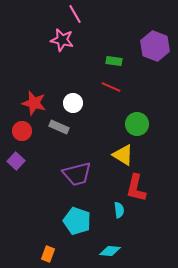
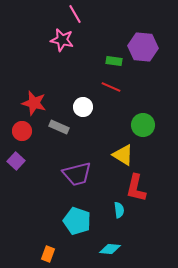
purple hexagon: moved 12 px left, 1 px down; rotated 16 degrees counterclockwise
white circle: moved 10 px right, 4 px down
green circle: moved 6 px right, 1 px down
cyan diamond: moved 2 px up
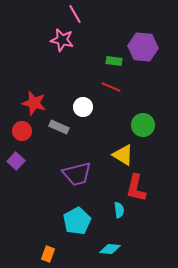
cyan pentagon: rotated 24 degrees clockwise
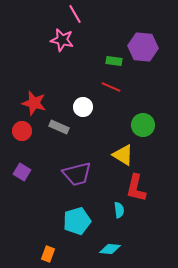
purple square: moved 6 px right, 11 px down; rotated 12 degrees counterclockwise
cyan pentagon: rotated 12 degrees clockwise
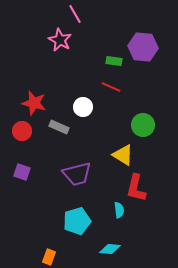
pink star: moved 2 px left; rotated 15 degrees clockwise
purple square: rotated 12 degrees counterclockwise
orange rectangle: moved 1 px right, 3 px down
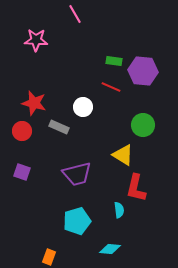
pink star: moved 24 px left; rotated 25 degrees counterclockwise
purple hexagon: moved 24 px down
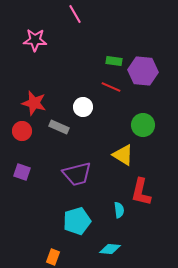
pink star: moved 1 px left
red L-shape: moved 5 px right, 4 px down
orange rectangle: moved 4 px right
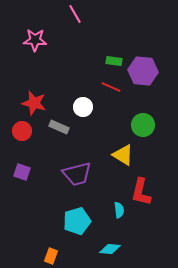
orange rectangle: moved 2 px left, 1 px up
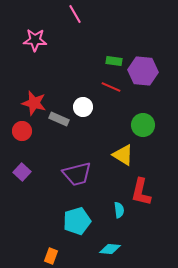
gray rectangle: moved 8 px up
purple square: rotated 24 degrees clockwise
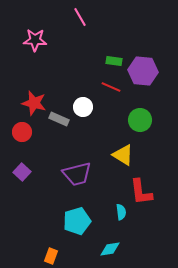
pink line: moved 5 px right, 3 px down
green circle: moved 3 px left, 5 px up
red circle: moved 1 px down
red L-shape: rotated 20 degrees counterclockwise
cyan semicircle: moved 2 px right, 2 px down
cyan diamond: rotated 15 degrees counterclockwise
